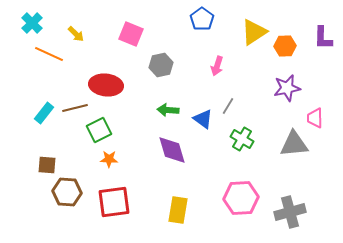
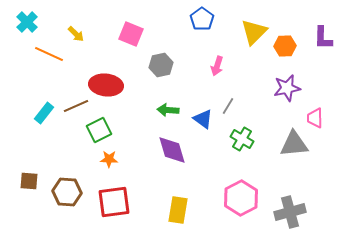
cyan cross: moved 5 px left, 1 px up
yellow triangle: rotated 12 degrees counterclockwise
brown line: moved 1 px right, 2 px up; rotated 10 degrees counterclockwise
brown square: moved 18 px left, 16 px down
pink hexagon: rotated 24 degrees counterclockwise
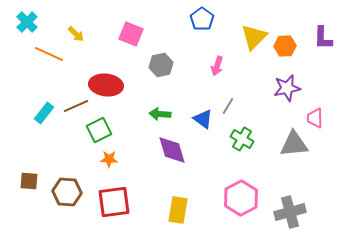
yellow triangle: moved 5 px down
green arrow: moved 8 px left, 4 px down
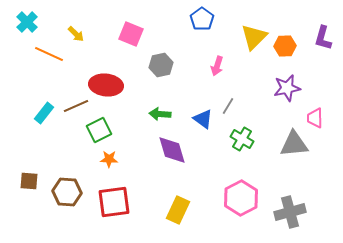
purple L-shape: rotated 15 degrees clockwise
yellow rectangle: rotated 16 degrees clockwise
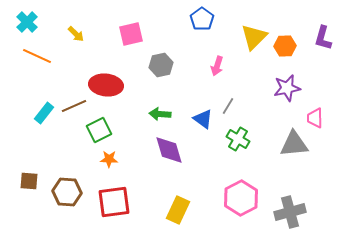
pink square: rotated 35 degrees counterclockwise
orange line: moved 12 px left, 2 px down
brown line: moved 2 px left
green cross: moved 4 px left
purple diamond: moved 3 px left
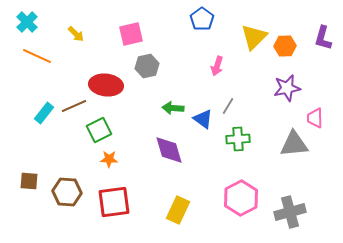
gray hexagon: moved 14 px left, 1 px down
green arrow: moved 13 px right, 6 px up
green cross: rotated 35 degrees counterclockwise
